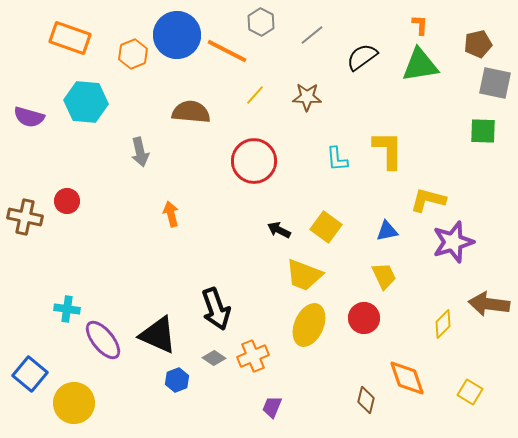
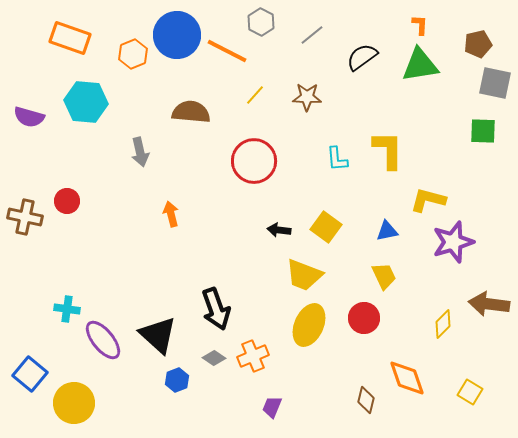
black arrow at (279, 230): rotated 20 degrees counterclockwise
black triangle at (158, 335): rotated 18 degrees clockwise
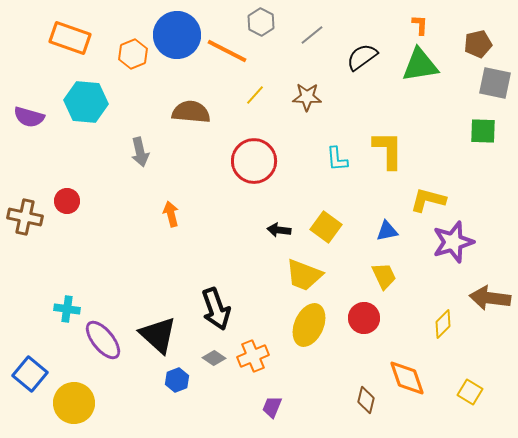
brown arrow at (489, 304): moved 1 px right, 6 px up
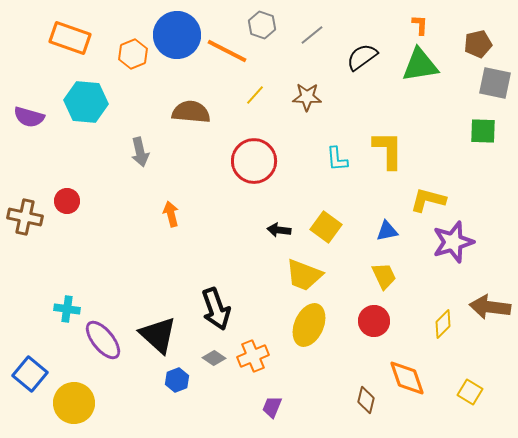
gray hexagon at (261, 22): moved 1 px right, 3 px down; rotated 8 degrees counterclockwise
brown arrow at (490, 298): moved 9 px down
red circle at (364, 318): moved 10 px right, 3 px down
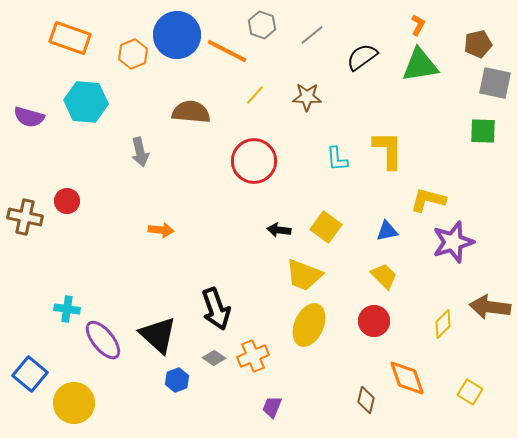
orange L-shape at (420, 25): moved 2 px left; rotated 25 degrees clockwise
orange arrow at (171, 214): moved 10 px left, 16 px down; rotated 110 degrees clockwise
yellow trapezoid at (384, 276): rotated 20 degrees counterclockwise
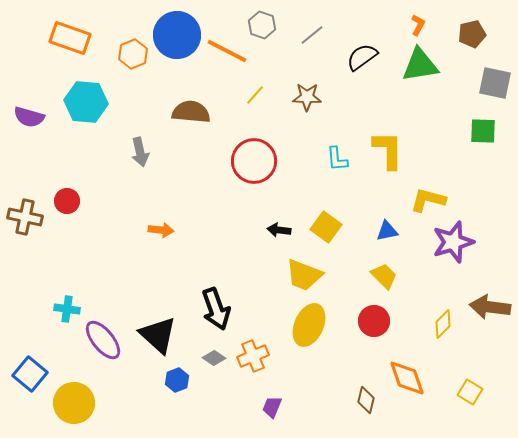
brown pentagon at (478, 44): moved 6 px left, 10 px up
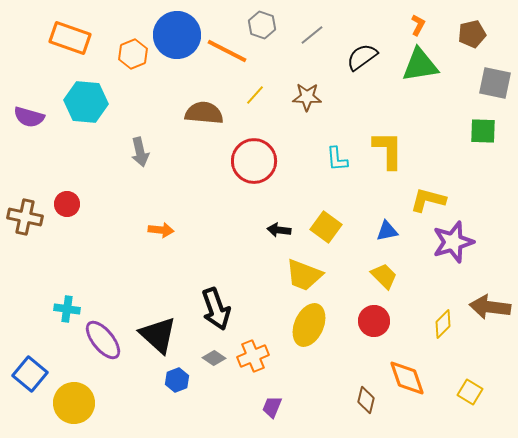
brown semicircle at (191, 112): moved 13 px right, 1 px down
red circle at (67, 201): moved 3 px down
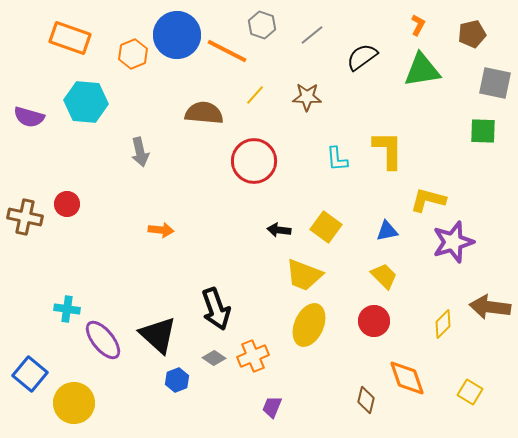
green triangle at (420, 65): moved 2 px right, 5 px down
